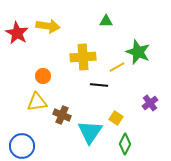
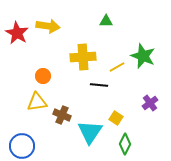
green star: moved 5 px right, 4 px down
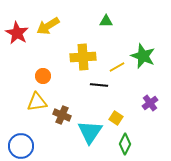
yellow arrow: rotated 140 degrees clockwise
blue circle: moved 1 px left
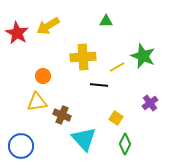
cyan triangle: moved 6 px left, 7 px down; rotated 16 degrees counterclockwise
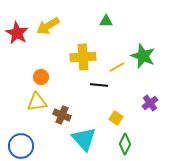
orange circle: moved 2 px left, 1 px down
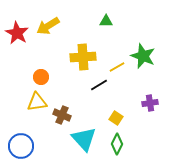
black line: rotated 36 degrees counterclockwise
purple cross: rotated 28 degrees clockwise
green diamond: moved 8 px left
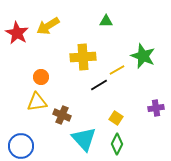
yellow line: moved 3 px down
purple cross: moved 6 px right, 5 px down
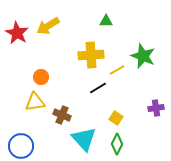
yellow cross: moved 8 px right, 2 px up
black line: moved 1 px left, 3 px down
yellow triangle: moved 2 px left
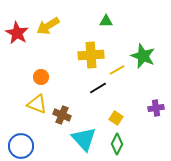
yellow triangle: moved 2 px right, 2 px down; rotated 30 degrees clockwise
